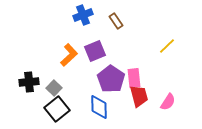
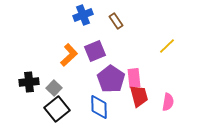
pink semicircle: rotated 24 degrees counterclockwise
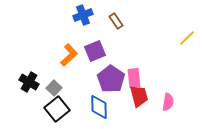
yellow line: moved 20 px right, 8 px up
black cross: rotated 36 degrees clockwise
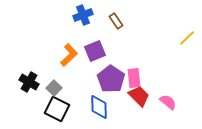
red trapezoid: rotated 30 degrees counterclockwise
pink semicircle: rotated 60 degrees counterclockwise
black square: rotated 25 degrees counterclockwise
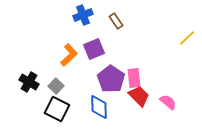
purple square: moved 1 px left, 2 px up
gray square: moved 2 px right, 2 px up
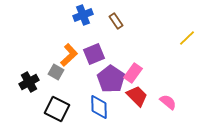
purple square: moved 5 px down
pink rectangle: moved 1 px left, 5 px up; rotated 42 degrees clockwise
black cross: rotated 30 degrees clockwise
gray square: moved 14 px up; rotated 14 degrees counterclockwise
red trapezoid: moved 2 px left
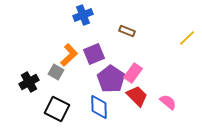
brown rectangle: moved 11 px right, 10 px down; rotated 35 degrees counterclockwise
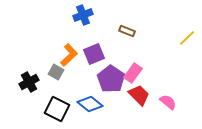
red trapezoid: moved 2 px right, 1 px up
blue diamond: moved 9 px left, 3 px up; rotated 50 degrees counterclockwise
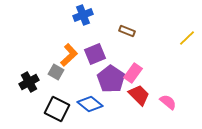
purple square: moved 1 px right
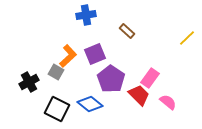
blue cross: moved 3 px right; rotated 12 degrees clockwise
brown rectangle: rotated 21 degrees clockwise
orange L-shape: moved 1 px left, 1 px down
pink rectangle: moved 17 px right, 5 px down
